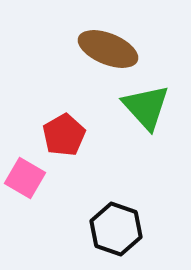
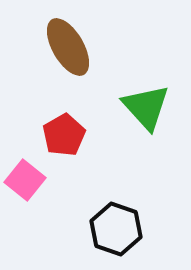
brown ellipse: moved 40 px left, 2 px up; rotated 38 degrees clockwise
pink square: moved 2 px down; rotated 9 degrees clockwise
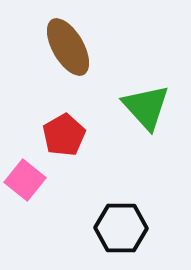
black hexagon: moved 5 px right, 1 px up; rotated 18 degrees counterclockwise
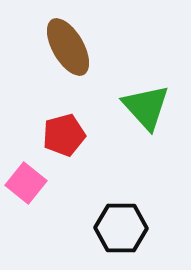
red pentagon: rotated 15 degrees clockwise
pink square: moved 1 px right, 3 px down
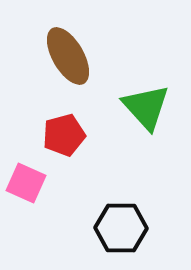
brown ellipse: moved 9 px down
pink square: rotated 15 degrees counterclockwise
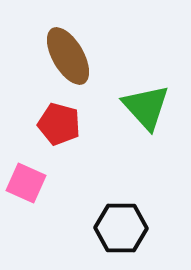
red pentagon: moved 5 px left, 11 px up; rotated 30 degrees clockwise
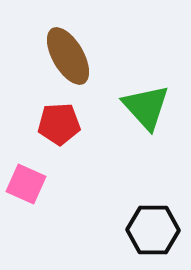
red pentagon: rotated 18 degrees counterclockwise
pink square: moved 1 px down
black hexagon: moved 32 px right, 2 px down
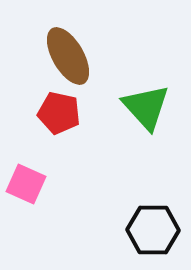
red pentagon: moved 11 px up; rotated 15 degrees clockwise
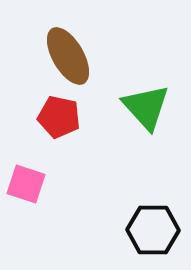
red pentagon: moved 4 px down
pink square: rotated 6 degrees counterclockwise
